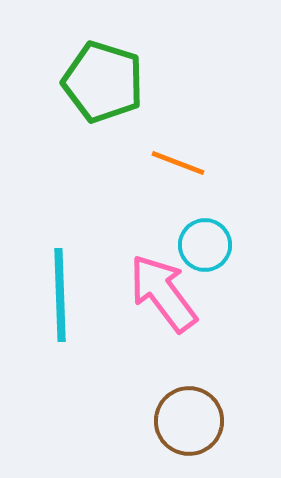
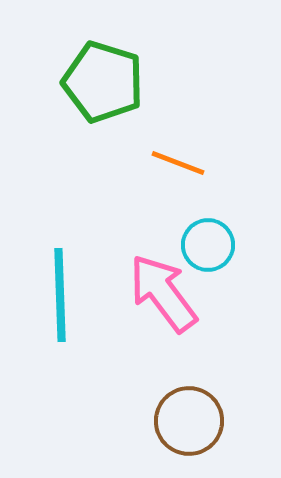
cyan circle: moved 3 px right
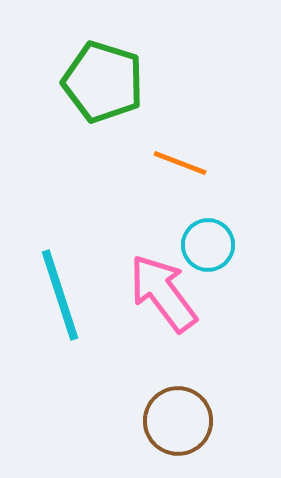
orange line: moved 2 px right
cyan line: rotated 16 degrees counterclockwise
brown circle: moved 11 px left
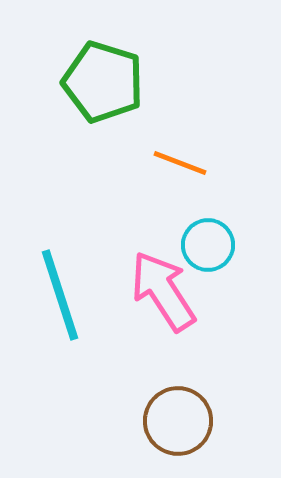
pink arrow: moved 2 px up; rotated 4 degrees clockwise
